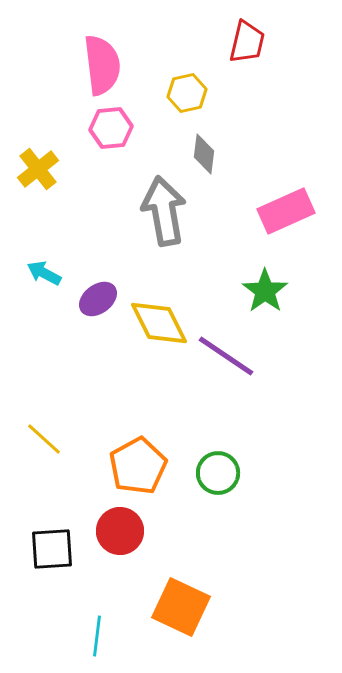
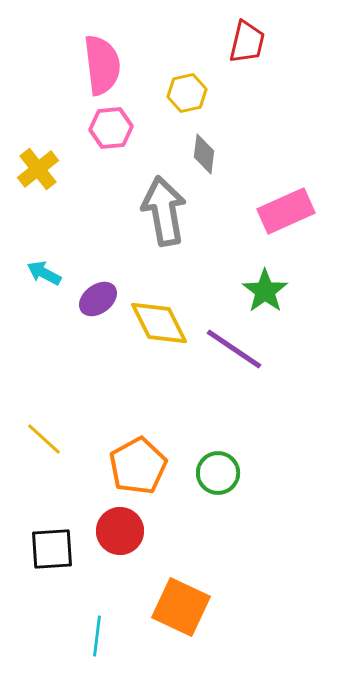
purple line: moved 8 px right, 7 px up
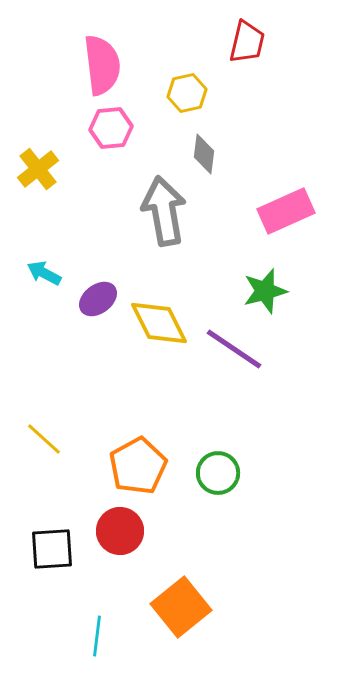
green star: rotated 21 degrees clockwise
orange square: rotated 26 degrees clockwise
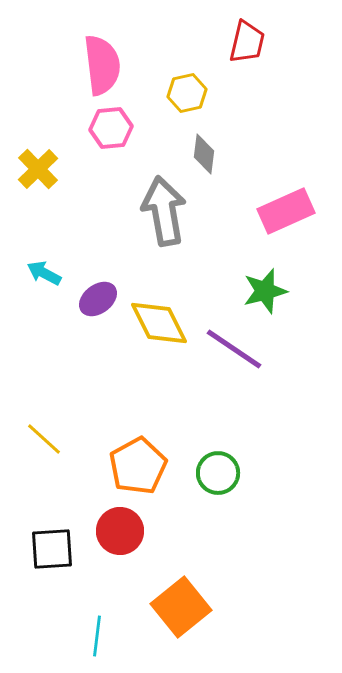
yellow cross: rotated 6 degrees counterclockwise
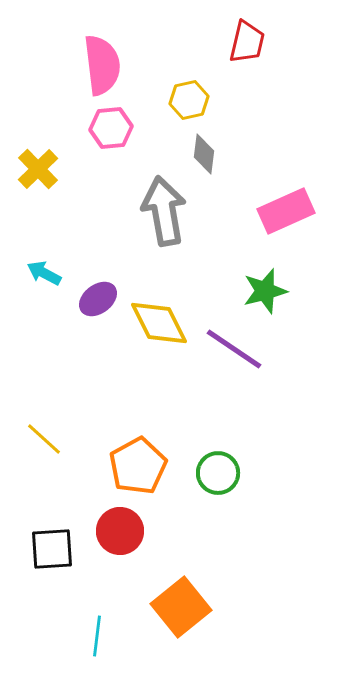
yellow hexagon: moved 2 px right, 7 px down
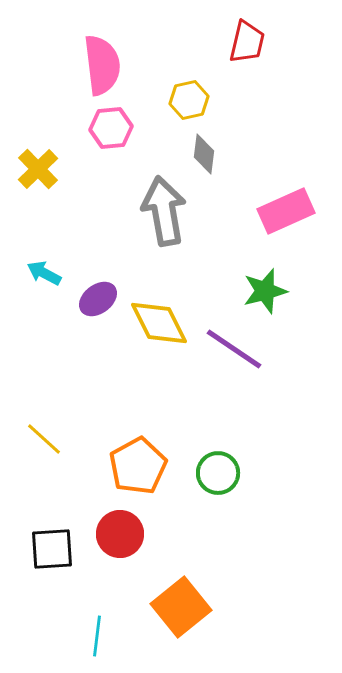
red circle: moved 3 px down
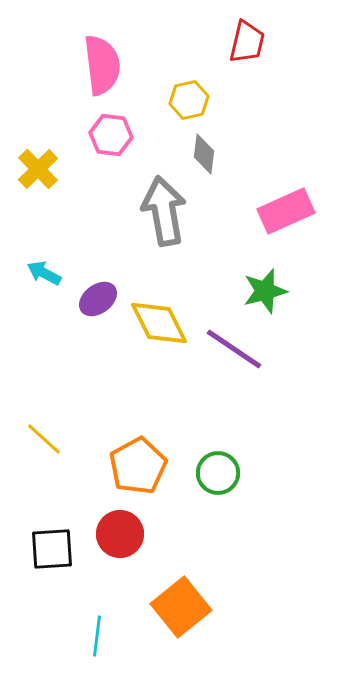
pink hexagon: moved 7 px down; rotated 12 degrees clockwise
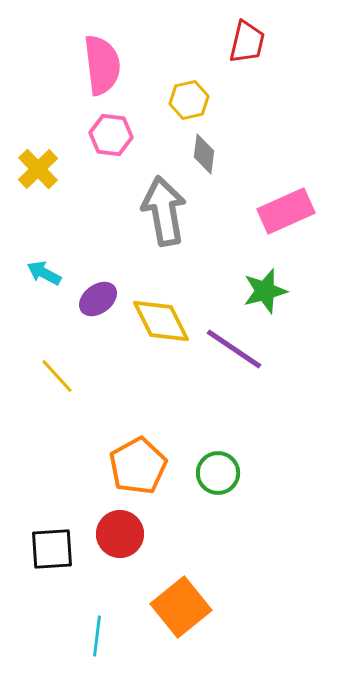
yellow diamond: moved 2 px right, 2 px up
yellow line: moved 13 px right, 63 px up; rotated 6 degrees clockwise
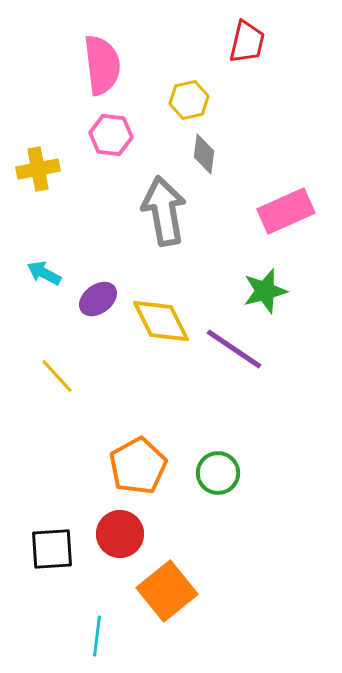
yellow cross: rotated 33 degrees clockwise
orange square: moved 14 px left, 16 px up
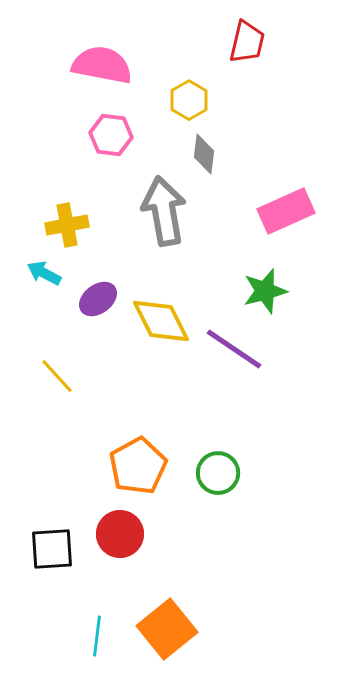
pink semicircle: rotated 72 degrees counterclockwise
yellow hexagon: rotated 18 degrees counterclockwise
yellow cross: moved 29 px right, 56 px down
orange square: moved 38 px down
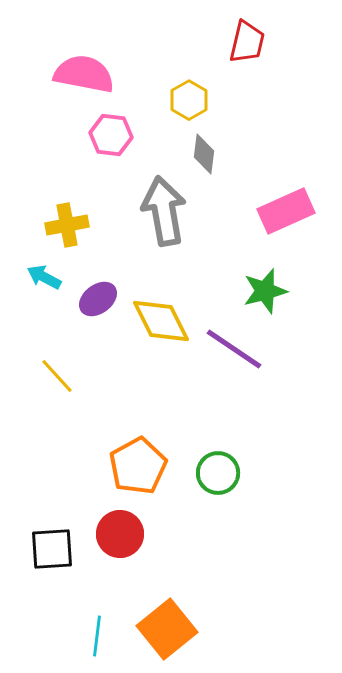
pink semicircle: moved 18 px left, 9 px down
cyan arrow: moved 4 px down
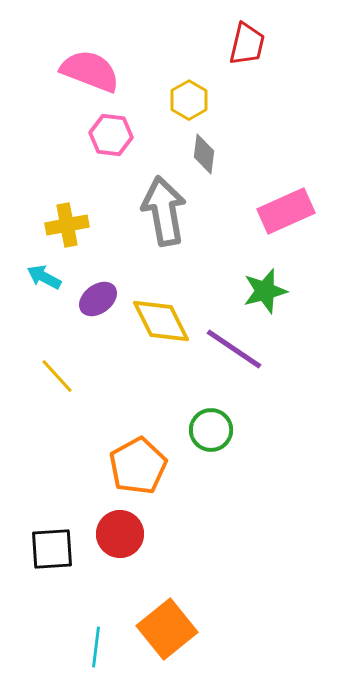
red trapezoid: moved 2 px down
pink semicircle: moved 6 px right, 3 px up; rotated 10 degrees clockwise
green circle: moved 7 px left, 43 px up
cyan line: moved 1 px left, 11 px down
